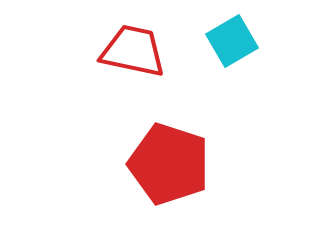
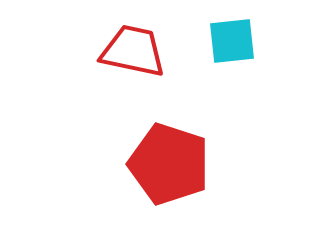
cyan square: rotated 24 degrees clockwise
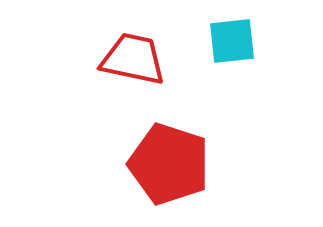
red trapezoid: moved 8 px down
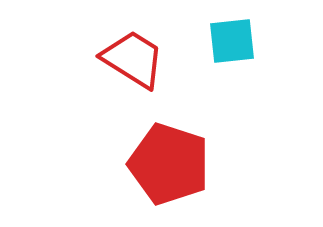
red trapezoid: rotated 20 degrees clockwise
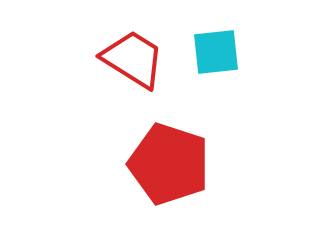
cyan square: moved 16 px left, 11 px down
